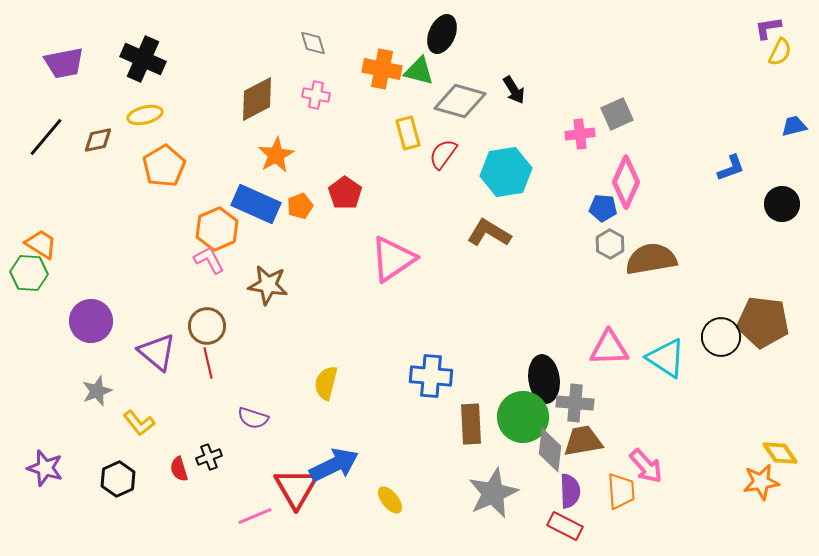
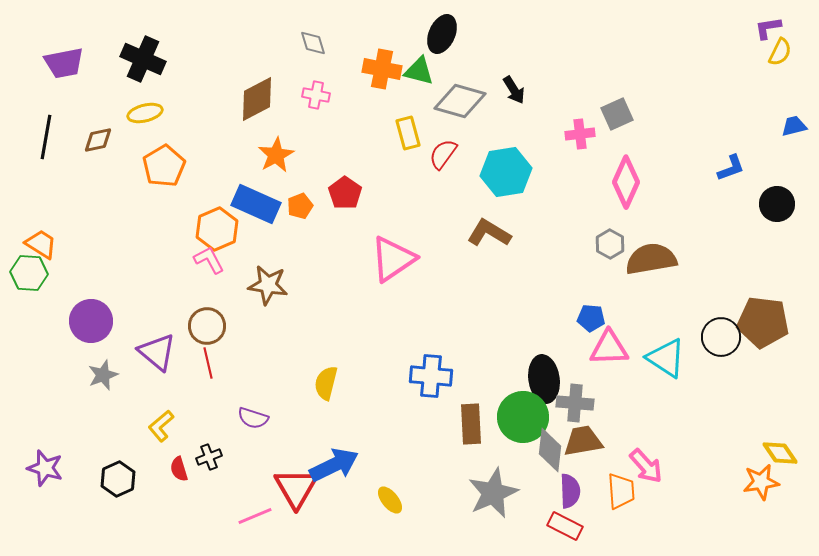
yellow ellipse at (145, 115): moved 2 px up
black line at (46, 137): rotated 30 degrees counterclockwise
black circle at (782, 204): moved 5 px left
blue pentagon at (603, 208): moved 12 px left, 110 px down
gray star at (97, 391): moved 6 px right, 16 px up
yellow L-shape at (139, 423): moved 22 px right, 3 px down; rotated 88 degrees clockwise
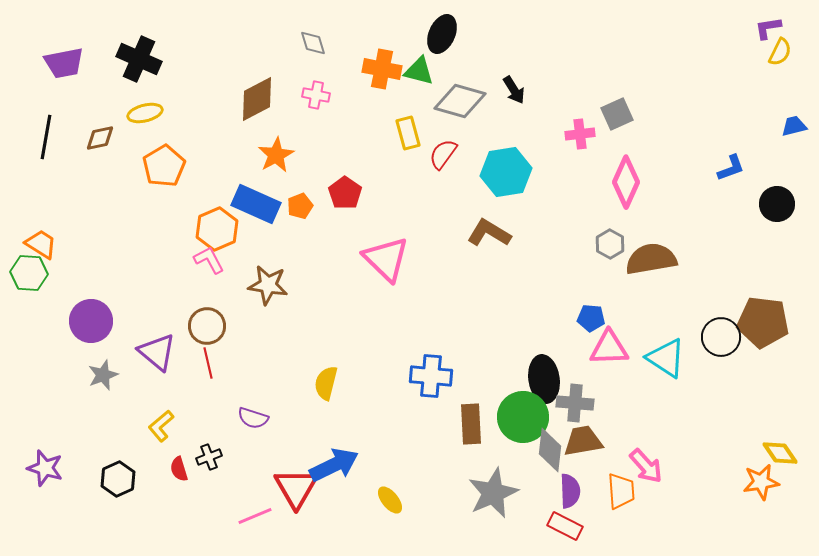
black cross at (143, 59): moved 4 px left
brown diamond at (98, 140): moved 2 px right, 2 px up
pink triangle at (393, 259): moved 7 px left; rotated 42 degrees counterclockwise
